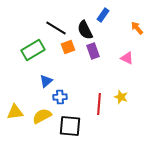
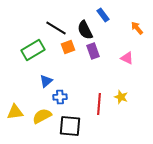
blue rectangle: rotated 72 degrees counterclockwise
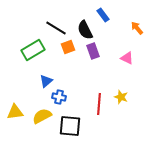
blue cross: moved 1 px left; rotated 16 degrees clockwise
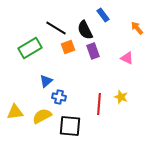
green rectangle: moved 3 px left, 2 px up
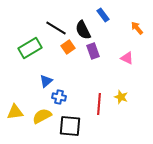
black semicircle: moved 2 px left
orange square: rotated 16 degrees counterclockwise
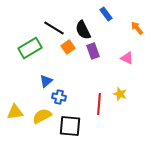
blue rectangle: moved 3 px right, 1 px up
black line: moved 2 px left
yellow star: moved 1 px left, 3 px up
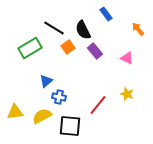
orange arrow: moved 1 px right, 1 px down
purple rectangle: moved 2 px right; rotated 21 degrees counterclockwise
yellow star: moved 7 px right
red line: moved 1 px left, 1 px down; rotated 35 degrees clockwise
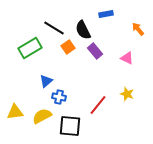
blue rectangle: rotated 64 degrees counterclockwise
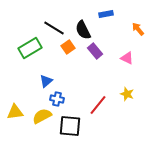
blue cross: moved 2 px left, 2 px down
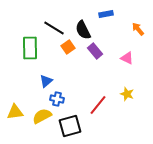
green rectangle: rotated 60 degrees counterclockwise
black square: rotated 20 degrees counterclockwise
